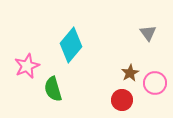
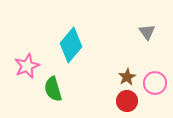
gray triangle: moved 1 px left, 1 px up
brown star: moved 3 px left, 4 px down
red circle: moved 5 px right, 1 px down
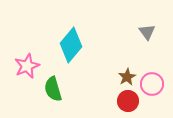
pink circle: moved 3 px left, 1 px down
red circle: moved 1 px right
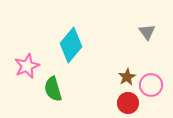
pink circle: moved 1 px left, 1 px down
red circle: moved 2 px down
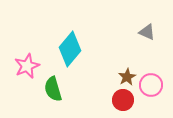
gray triangle: rotated 30 degrees counterclockwise
cyan diamond: moved 1 px left, 4 px down
red circle: moved 5 px left, 3 px up
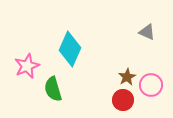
cyan diamond: rotated 16 degrees counterclockwise
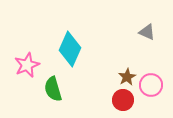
pink star: moved 1 px up
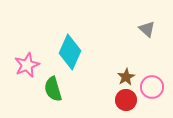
gray triangle: moved 3 px up; rotated 18 degrees clockwise
cyan diamond: moved 3 px down
brown star: moved 1 px left
pink circle: moved 1 px right, 2 px down
red circle: moved 3 px right
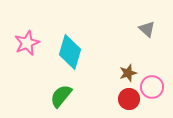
cyan diamond: rotated 8 degrees counterclockwise
pink star: moved 22 px up
brown star: moved 2 px right, 4 px up; rotated 12 degrees clockwise
green semicircle: moved 8 px right, 7 px down; rotated 55 degrees clockwise
red circle: moved 3 px right, 1 px up
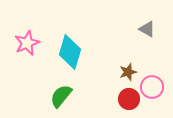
gray triangle: rotated 12 degrees counterclockwise
brown star: moved 1 px up
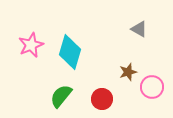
gray triangle: moved 8 px left
pink star: moved 4 px right, 2 px down
red circle: moved 27 px left
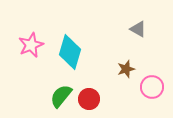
gray triangle: moved 1 px left
brown star: moved 2 px left, 3 px up
red circle: moved 13 px left
